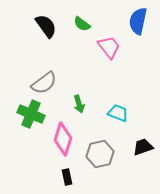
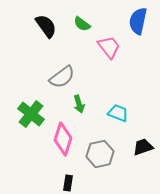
gray semicircle: moved 18 px right, 6 px up
green cross: rotated 16 degrees clockwise
black rectangle: moved 1 px right, 6 px down; rotated 21 degrees clockwise
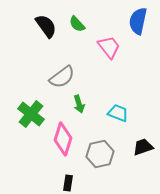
green semicircle: moved 5 px left; rotated 12 degrees clockwise
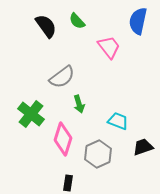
green semicircle: moved 3 px up
cyan trapezoid: moved 8 px down
gray hexagon: moved 2 px left; rotated 12 degrees counterclockwise
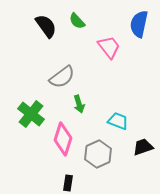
blue semicircle: moved 1 px right, 3 px down
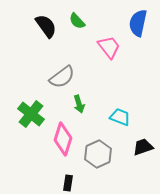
blue semicircle: moved 1 px left, 1 px up
cyan trapezoid: moved 2 px right, 4 px up
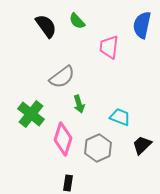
blue semicircle: moved 4 px right, 2 px down
pink trapezoid: rotated 135 degrees counterclockwise
black trapezoid: moved 1 px left, 2 px up; rotated 25 degrees counterclockwise
gray hexagon: moved 6 px up
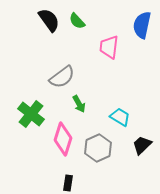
black semicircle: moved 3 px right, 6 px up
green arrow: rotated 12 degrees counterclockwise
cyan trapezoid: rotated 10 degrees clockwise
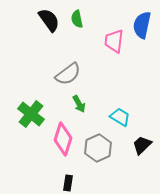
green semicircle: moved 2 px up; rotated 30 degrees clockwise
pink trapezoid: moved 5 px right, 6 px up
gray semicircle: moved 6 px right, 3 px up
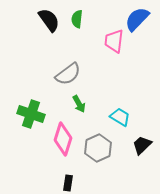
green semicircle: rotated 18 degrees clockwise
blue semicircle: moved 5 px left, 6 px up; rotated 32 degrees clockwise
green cross: rotated 20 degrees counterclockwise
